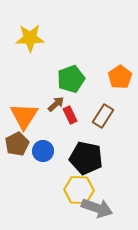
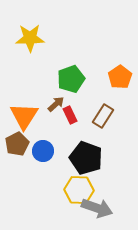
black pentagon: rotated 8 degrees clockwise
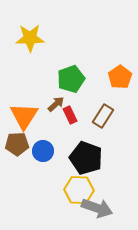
brown pentagon: rotated 25 degrees clockwise
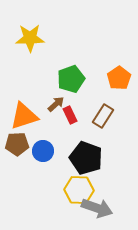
orange pentagon: moved 1 px left, 1 px down
orange triangle: rotated 40 degrees clockwise
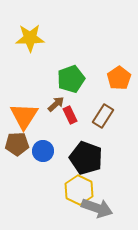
orange triangle: rotated 40 degrees counterclockwise
yellow hexagon: rotated 24 degrees clockwise
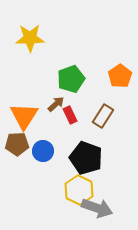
orange pentagon: moved 1 px right, 2 px up
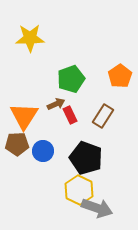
brown arrow: rotated 18 degrees clockwise
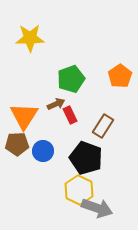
brown rectangle: moved 10 px down
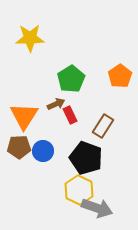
green pentagon: rotated 12 degrees counterclockwise
brown pentagon: moved 2 px right, 3 px down
